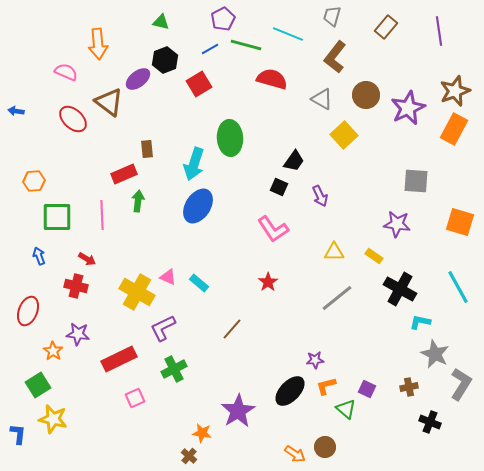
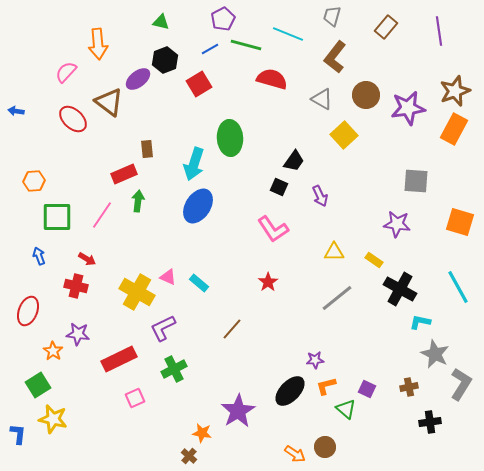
pink semicircle at (66, 72): rotated 70 degrees counterclockwise
purple star at (408, 108): rotated 16 degrees clockwise
pink line at (102, 215): rotated 36 degrees clockwise
yellow rectangle at (374, 256): moved 4 px down
black cross at (430, 422): rotated 30 degrees counterclockwise
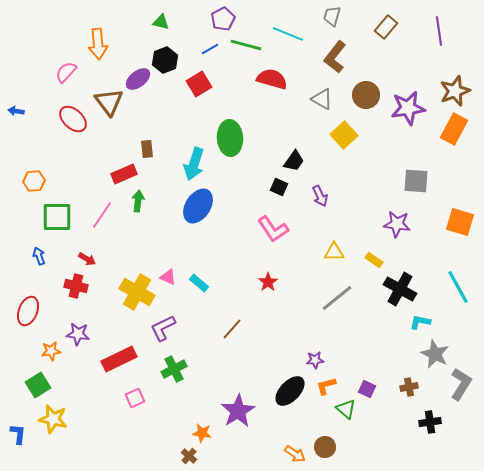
brown triangle at (109, 102): rotated 16 degrees clockwise
orange star at (53, 351): moved 2 px left; rotated 30 degrees clockwise
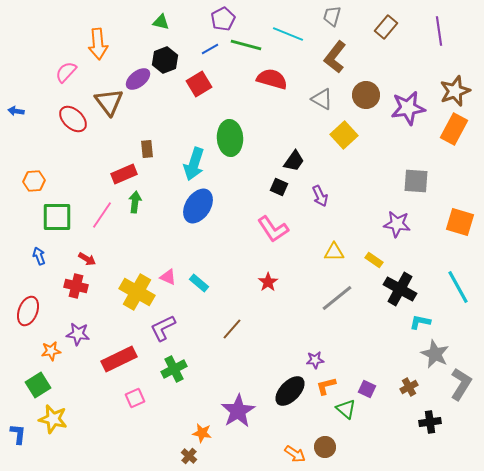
green arrow at (138, 201): moved 3 px left, 1 px down
brown cross at (409, 387): rotated 18 degrees counterclockwise
